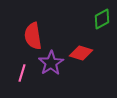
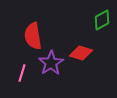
green diamond: moved 1 px down
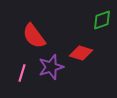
green diamond: rotated 10 degrees clockwise
red semicircle: moved 1 px right; rotated 28 degrees counterclockwise
purple star: moved 4 px down; rotated 15 degrees clockwise
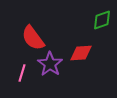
red semicircle: moved 1 px left, 2 px down
red diamond: rotated 20 degrees counterclockwise
purple star: moved 1 px left, 3 px up; rotated 20 degrees counterclockwise
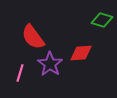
green diamond: rotated 35 degrees clockwise
red semicircle: moved 1 px up
pink line: moved 2 px left
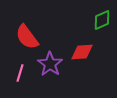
green diamond: rotated 40 degrees counterclockwise
red semicircle: moved 6 px left
red diamond: moved 1 px right, 1 px up
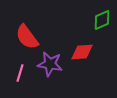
purple star: rotated 25 degrees counterclockwise
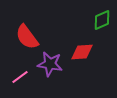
pink line: moved 4 px down; rotated 36 degrees clockwise
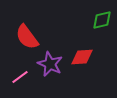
green diamond: rotated 10 degrees clockwise
red diamond: moved 5 px down
purple star: rotated 15 degrees clockwise
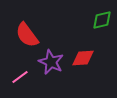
red semicircle: moved 2 px up
red diamond: moved 1 px right, 1 px down
purple star: moved 1 px right, 2 px up
